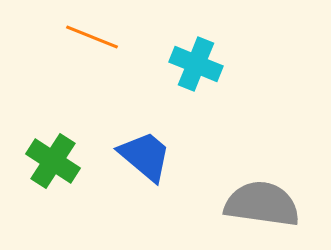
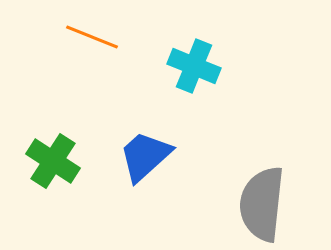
cyan cross: moved 2 px left, 2 px down
blue trapezoid: rotated 82 degrees counterclockwise
gray semicircle: rotated 92 degrees counterclockwise
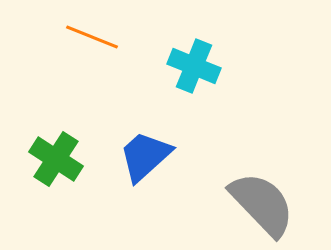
green cross: moved 3 px right, 2 px up
gray semicircle: rotated 130 degrees clockwise
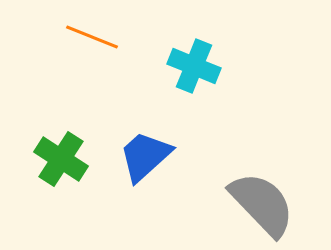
green cross: moved 5 px right
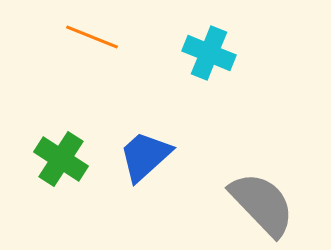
cyan cross: moved 15 px right, 13 px up
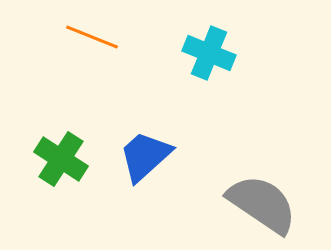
gray semicircle: rotated 12 degrees counterclockwise
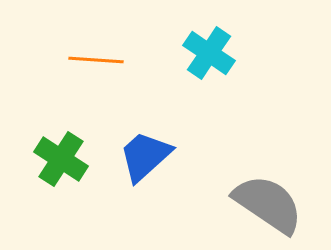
orange line: moved 4 px right, 23 px down; rotated 18 degrees counterclockwise
cyan cross: rotated 12 degrees clockwise
gray semicircle: moved 6 px right
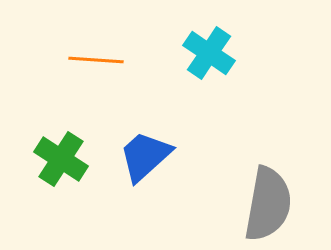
gray semicircle: rotated 66 degrees clockwise
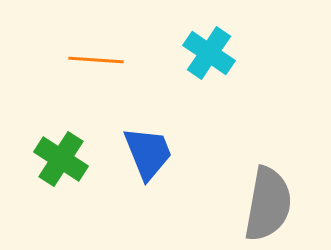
blue trapezoid: moved 3 px right, 3 px up; rotated 110 degrees clockwise
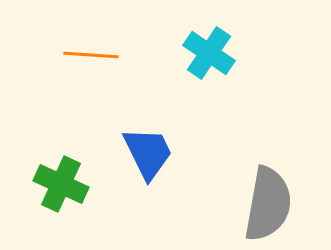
orange line: moved 5 px left, 5 px up
blue trapezoid: rotated 4 degrees counterclockwise
green cross: moved 25 px down; rotated 8 degrees counterclockwise
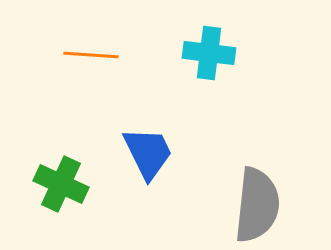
cyan cross: rotated 27 degrees counterclockwise
gray semicircle: moved 11 px left, 1 px down; rotated 4 degrees counterclockwise
